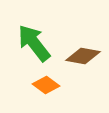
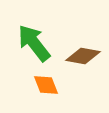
orange diamond: rotated 32 degrees clockwise
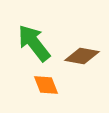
brown diamond: moved 1 px left
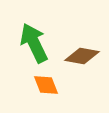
green arrow: rotated 12 degrees clockwise
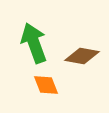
green arrow: rotated 6 degrees clockwise
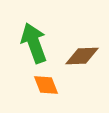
brown diamond: rotated 12 degrees counterclockwise
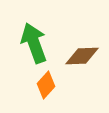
orange diamond: rotated 64 degrees clockwise
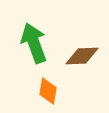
orange diamond: moved 2 px right, 6 px down; rotated 32 degrees counterclockwise
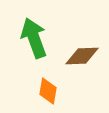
green arrow: moved 5 px up
